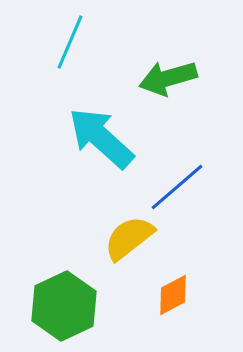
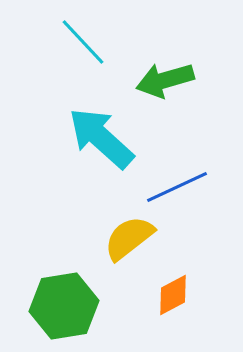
cyan line: moved 13 px right; rotated 66 degrees counterclockwise
green arrow: moved 3 px left, 2 px down
blue line: rotated 16 degrees clockwise
green hexagon: rotated 16 degrees clockwise
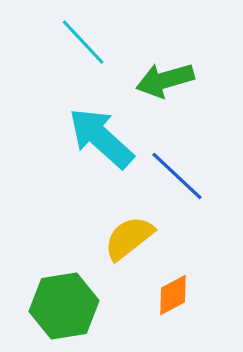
blue line: moved 11 px up; rotated 68 degrees clockwise
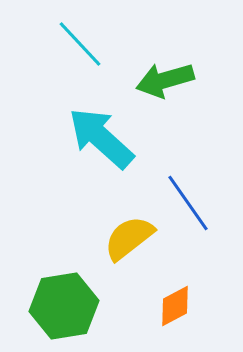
cyan line: moved 3 px left, 2 px down
blue line: moved 11 px right, 27 px down; rotated 12 degrees clockwise
orange diamond: moved 2 px right, 11 px down
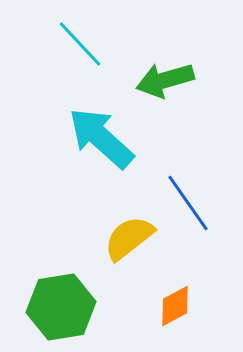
green hexagon: moved 3 px left, 1 px down
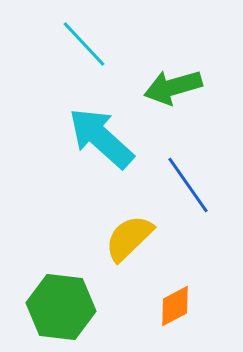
cyan line: moved 4 px right
green arrow: moved 8 px right, 7 px down
blue line: moved 18 px up
yellow semicircle: rotated 6 degrees counterclockwise
green hexagon: rotated 16 degrees clockwise
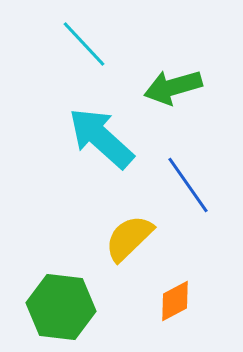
orange diamond: moved 5 px up
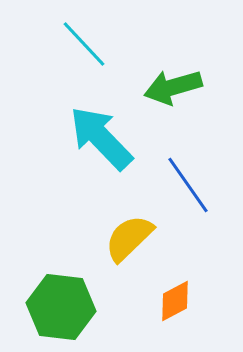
cyan arrow: rotated 4 degrees clockwise
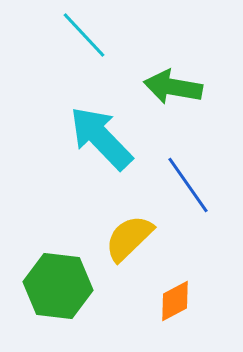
cyan line: moved 9 px up
green arrow: rotated 26 degrees clockwise
green hexagon: moved 3 px left, 21 px up
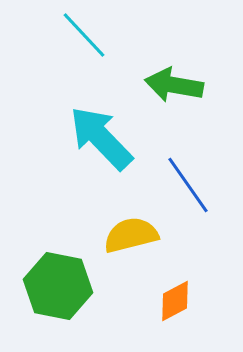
green arrow: moved 1 px right, 2 px up
yellow semicircle: moved 2 px right, 3 px up; rotated 30 degrees clockwise
green hexagon: rotated 4 degrees clockwise
